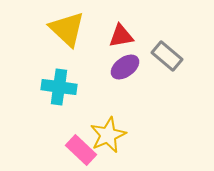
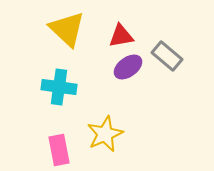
purple ellipse: moved 3 px right
yellow star: moved 3 px left, 1 px up
pink rectangle: moved 22 px left; rotated 36 degrees clockwise
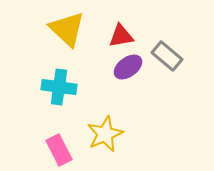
pink rectangle: rotated 16 degrees counterclockwise
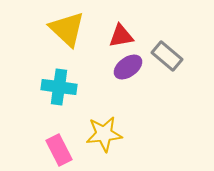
yellow star: moved 1 px left; rotated 18 degrees clockwise
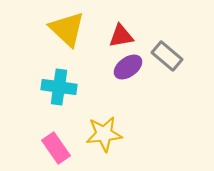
pink rectangle: moved 3 px left, 2 px up; rotated 8 degrees counterclockwise
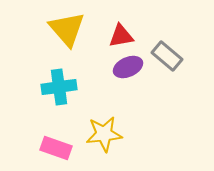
yellow triangle: rotated 6 degrees clockwise
purple ellipse: rotated 12 degrees clockwise
cyan cross: rotated 16 degrees counterclockwise
pink rectangle: rotated 36 degrees counterclockwise
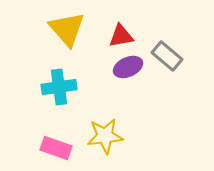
yellow star: moved 1 px right, 2 px down
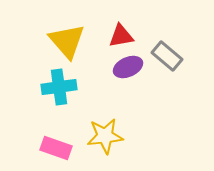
yellow triangle: moved 12 px down
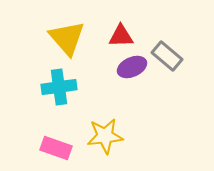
red triangle: rotated 8 degrees clockwise
yellow triangle: moved 3 px up
purple ellipse: moved 4 px right
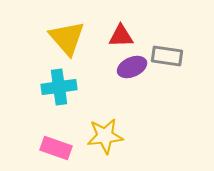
gray rectangle: rotated 32 degrees counterclockwise
